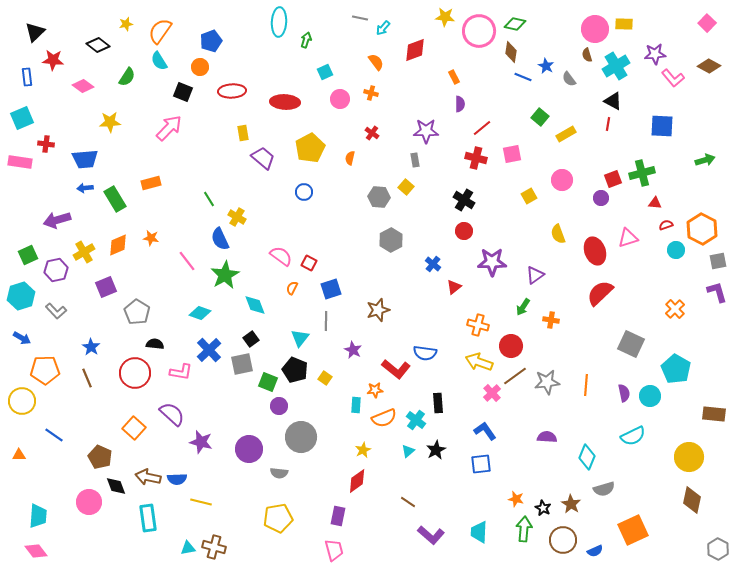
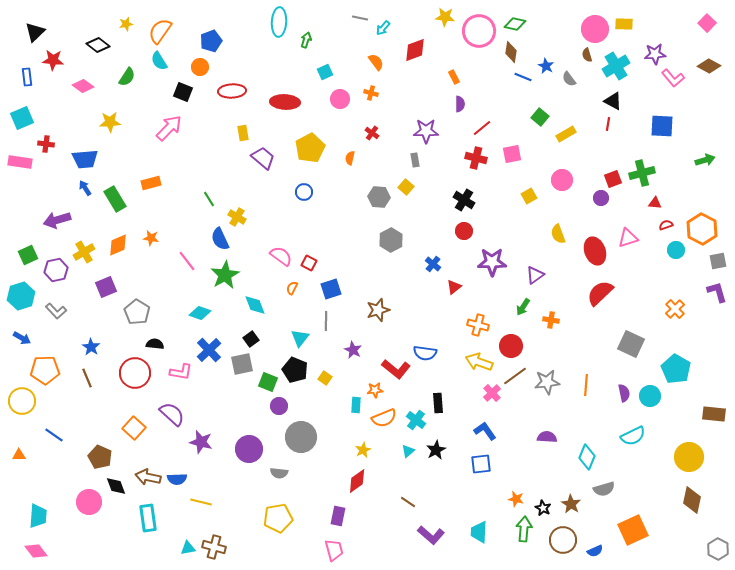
blue arrow at (85, 188): rotated 63 degrees clockwise
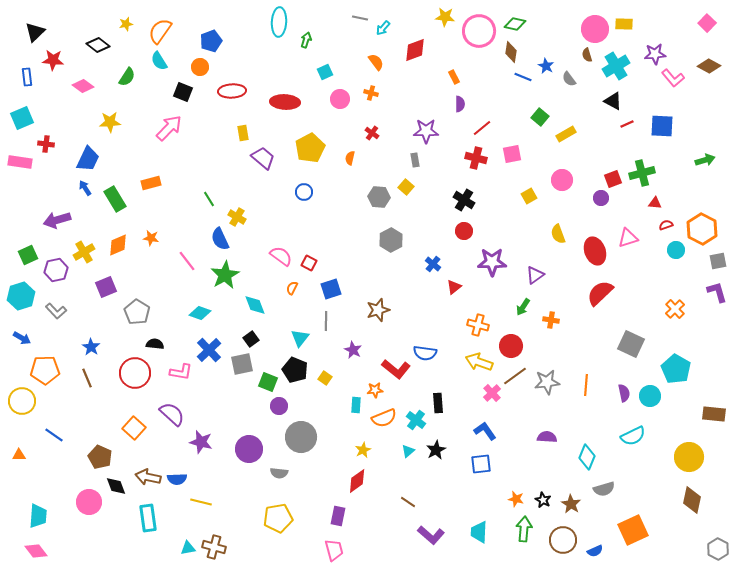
red line at (608, 124): moved 19 px right; rotated 56 degrees clockwise
blue trapezoid at (85, 159): moved 3 px right; rotated 60 degrees counterclockwise
black star at (543, 508): moved 8 px up
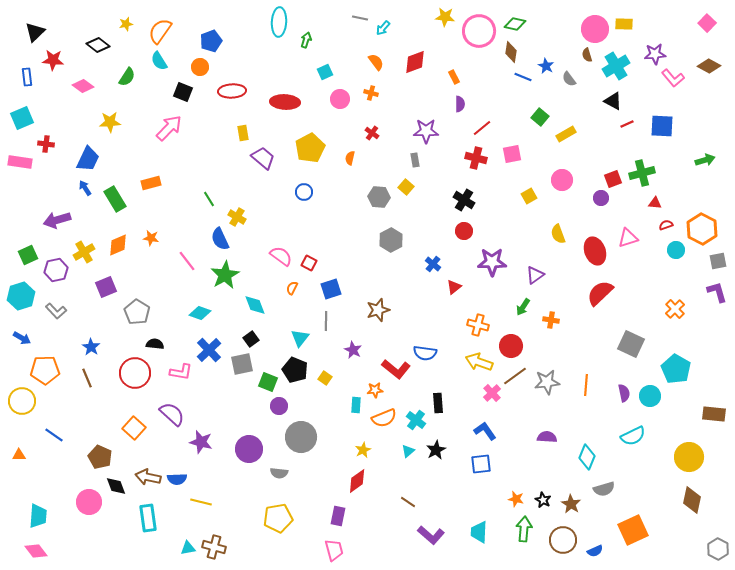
red diamond at (415, 50): moved 12 px down
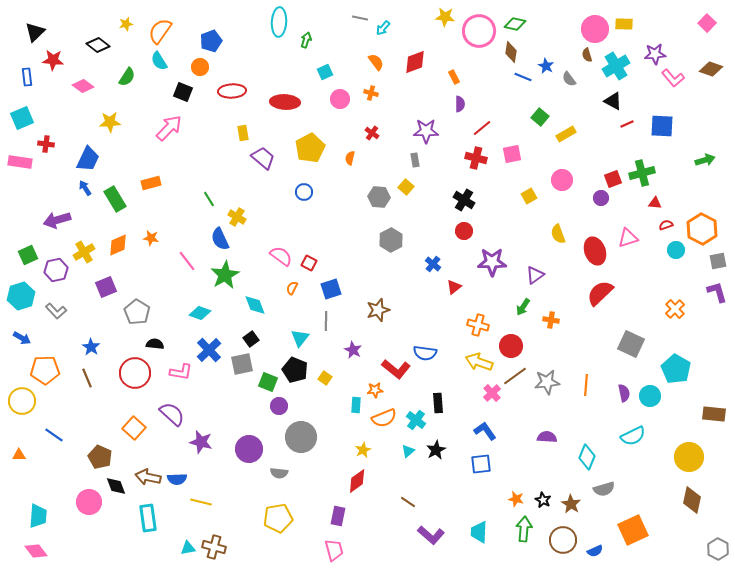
brown diamond at (709, 66): moved 2 px right, 3 px down; rotated 10 degrees counterclockwise
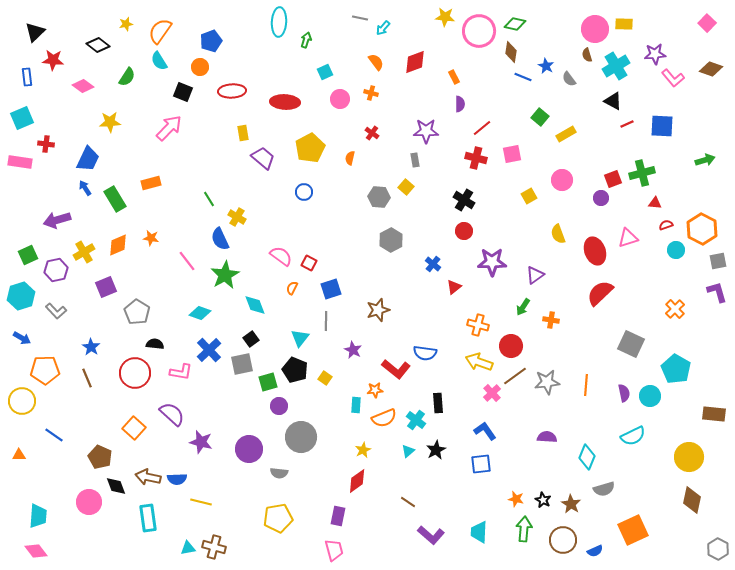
green square at (268, 382): rotated 36 degrees counterclockwise
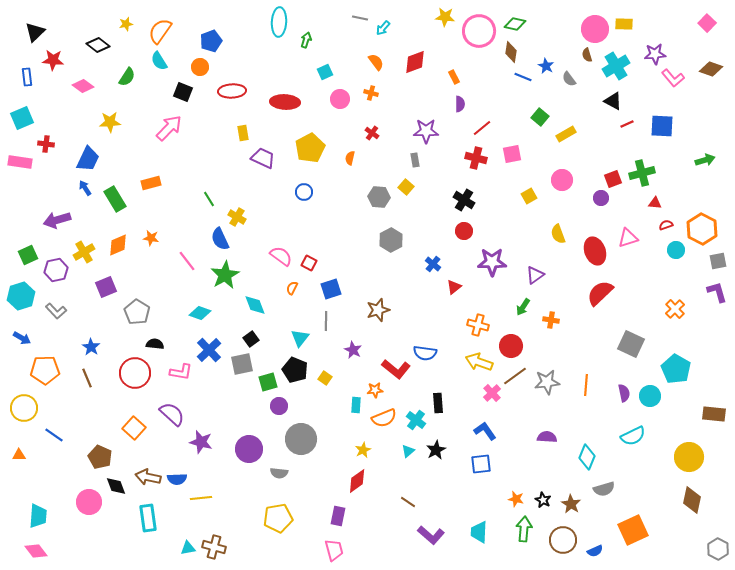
purple trapezoid at (263, 158): rotated 15 degrees counterclockwise
yellow circle at (22, 401): moved 2 px right, 7 px down
gray circle at (301, 437): moved 2 px down
yellow line at (201, 502): moved 4 px up; rotated 20 degrees counterclockwise
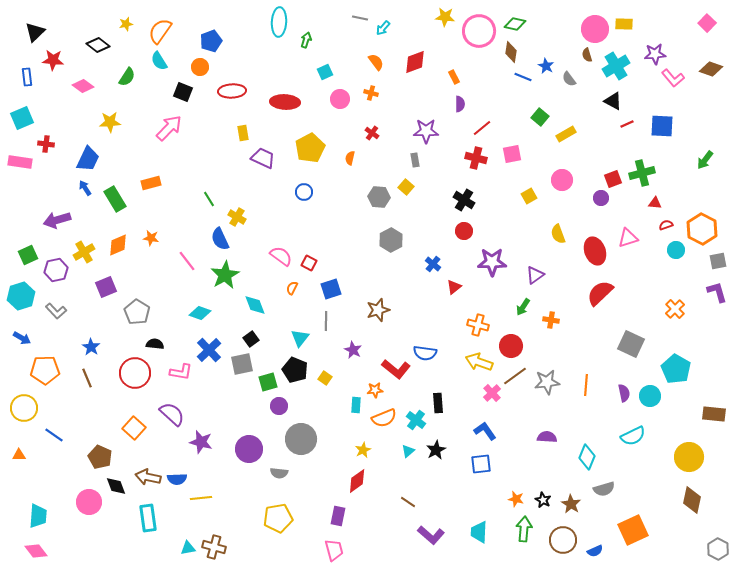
green arrow at (705, 160): rotated 144 degrees clockwise
